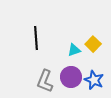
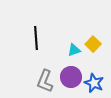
blue star: moved 3 px down
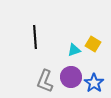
black line: moved 1 px left, 1 px up
yellow square: rotated 14 degrees counterclockwise
blue star: rotated 12 degrees clockwise
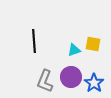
black line: moved 1 px left, 4 px down
yellow square: rotated 21 degrees counterclockwise
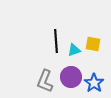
black line: moved 22 px right
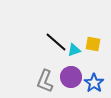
black line: moved 1 px down; rotated 45 degrees counterclockwise
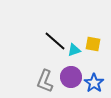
black line: moved 1 px left, 1 px up
